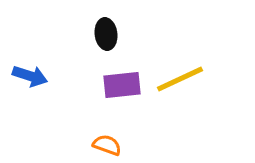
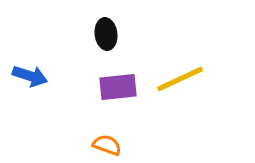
purple rectangle: moved 4 px left, 2 px down
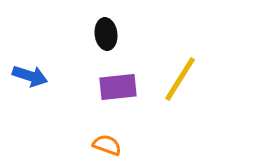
yellow line: rotated 33 degrees counterclockwise
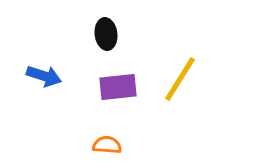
blue arrow: moved 14 px right
orange semicircle: rotated 16 degrees counterclockwise
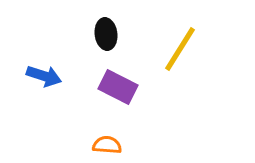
yellow line: moved 30 px up
purple rectangle: rotated 33 degrees clockwise
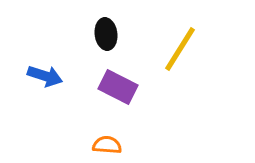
blue arrow: moved 1 px right
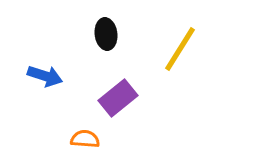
purple rectangle: moved 11 px down; rotated 66 degrees counterclockwise
orange semicircle: moved 22 px left, 6 px up
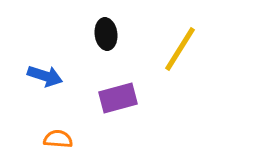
purple rectangle: rotated 24 degrees clockwise
orange semicircle: moved 27 px left
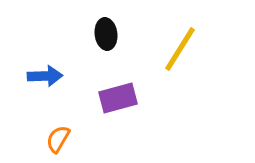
blue arrow: rotated 20 degrees counterclockwise
orange semicircle: rotated 64 degrees counterclockwise
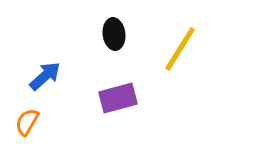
black ellipse: moved 8 px right
blue arrow: rotated 40 degrees counterclockwise
orange semicircle: moved 31 px left, 17 px up
